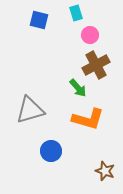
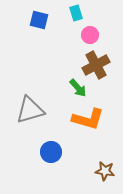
blue circle: moved 1 px down
brown star: rotated 12 degrees counterclockwise
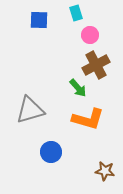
blue square: rotated 12 degrees counterclockwise
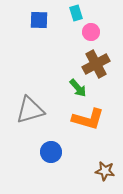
pink circle: moved 1 px right, 3 px up
brown cross: moved 1 px up
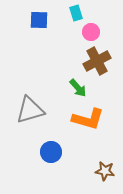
brown cross: moved 1 px right, 3 px up
